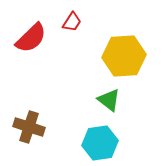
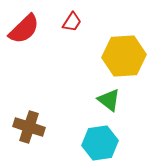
red semicircle: moved 7 px left, 9 px up
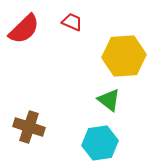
red trapezoid: rotated 100 degrees counterclockwise
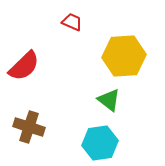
red semicircle: moved 37 px down
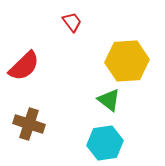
red trapezoid: rotated 30 degrees clockwise
yellow hexagon: moved 3 px right, 5 px down
brown cross: moved 3 px up
cyan hexagon: moved 5 px right
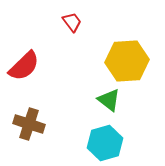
cyan hexagon: rotated 8 degrees counterclockwise
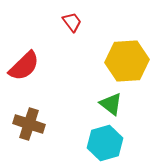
green triangle: moved 2 px right, 4 px down
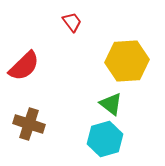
cyan hexagon: moved 4 px up
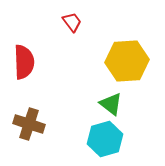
red semicircle: moved 4 px up; rotated 48 degrees counterclockwise
